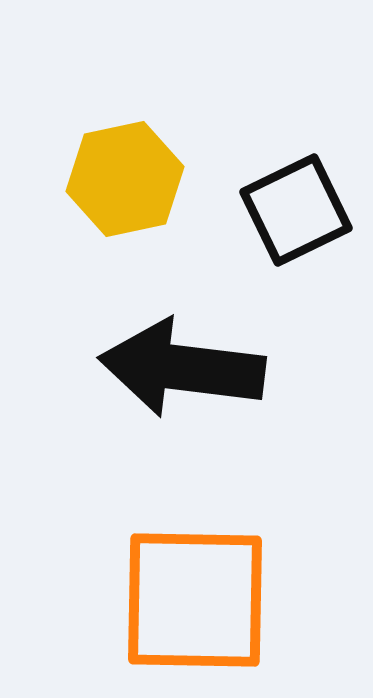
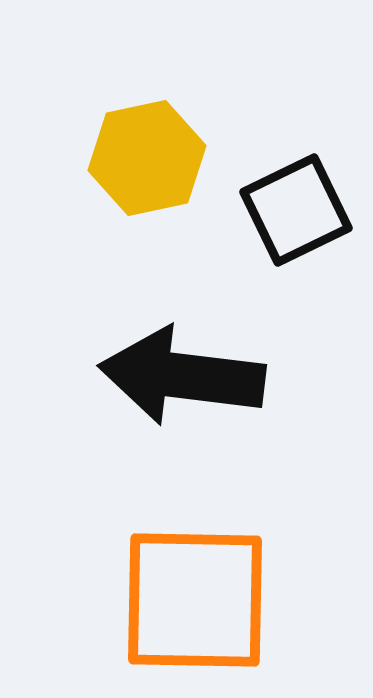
yellow hexagon: moved 22 px right, 21 px up
black arrow: moved 8 px down
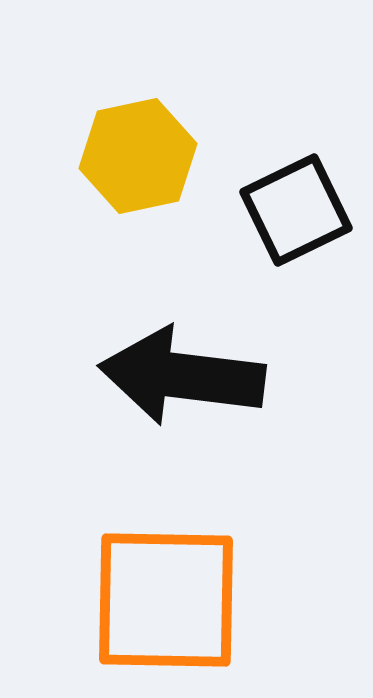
yellow hexagon: moved 9 px left, 2 px up
orange square: moved 29 px left
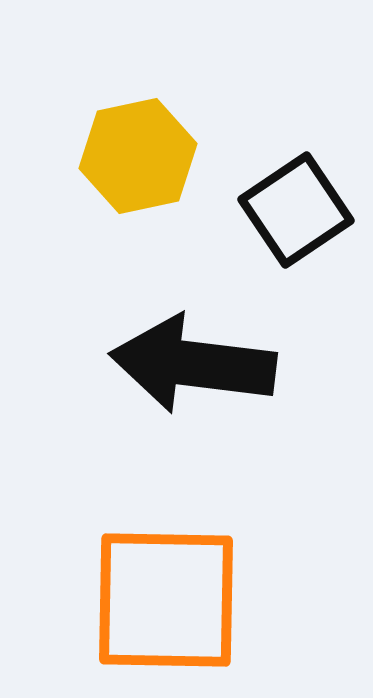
black square: rotated 8 degrees counterclockwise
black arrow: moved 11 px right, 12 px up
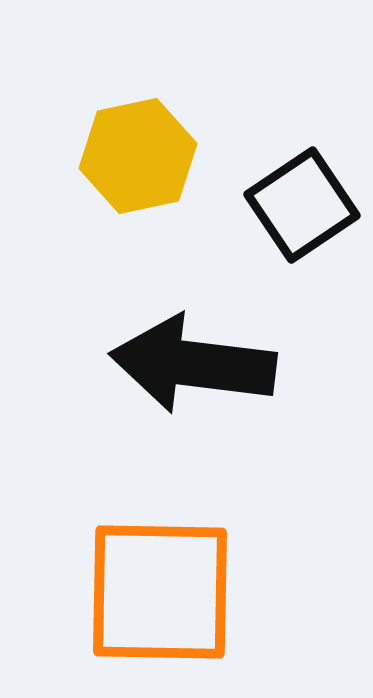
black square: moved 6 px right, 5 px up
orange square: moved 6 px left, 8 px up
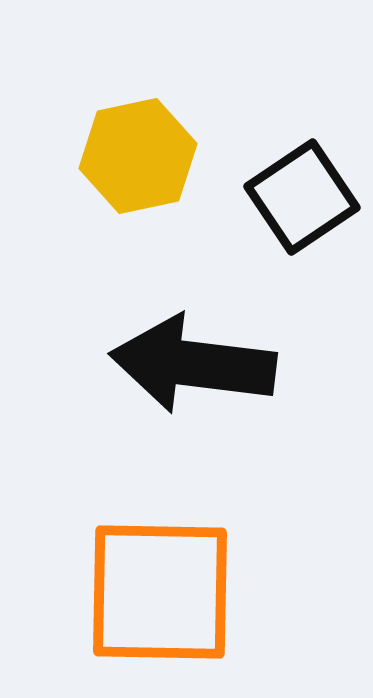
black square: moved 8 px up
